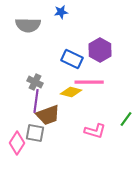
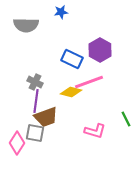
gray semicircle: moved 2 px left
pink line: rotated 20 degrees counterclockwise
brown trapezoid: moved 2 px left, 2 px down
green line: rotated 63 degrees counterclockwise
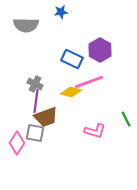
gray cross: moved 2 px down
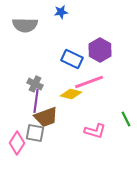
gray semicircle: moved 1 px left
yellow diamond: moved 2 px down
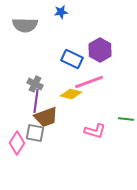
green line: rotated 56 degrees counterclockwise
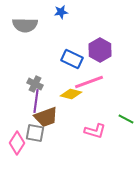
green line: rotated 21 degrees clockwise
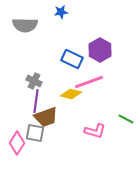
gray cross: moved 1 px left, 3 px up
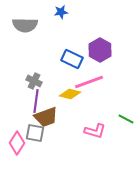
yellow diamond: moved 1 px left
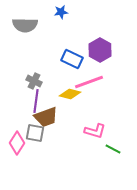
green line: moved 13 px left, 30 px down
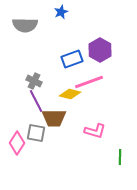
blue star: rotated 16 degrees counterclockwise
blue rectangle: rotated 45 degrees counterclockwise
purple line: rotated 35 degrees counterclockwise
brown trapezoid: moved 8 px right, 1 px down; rotated 20 degrees clockwise
gray square: moved 1 px right
green line: moved 7 px right, 8 px down; rotated 63 degrees clockwise
